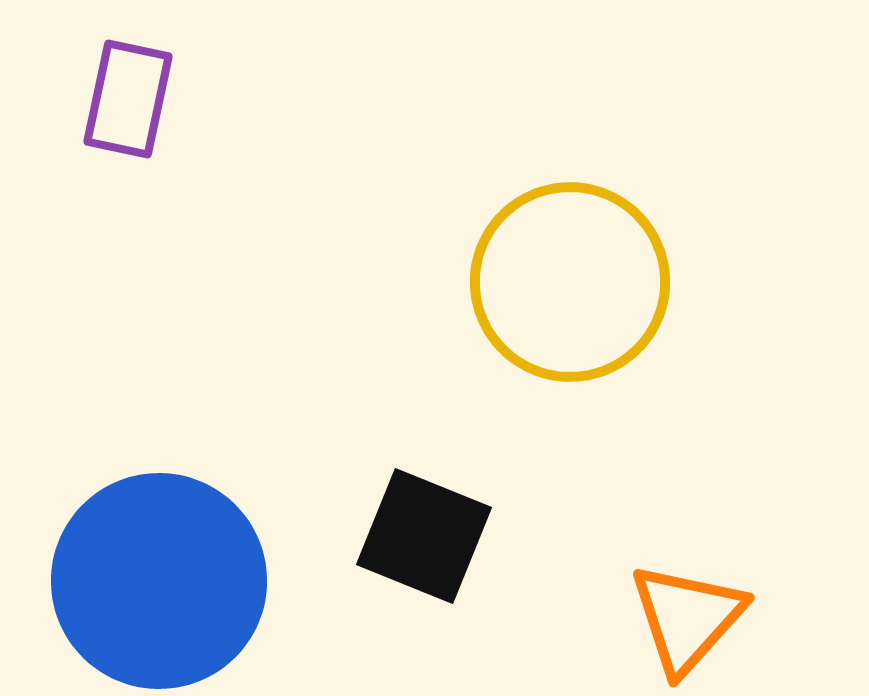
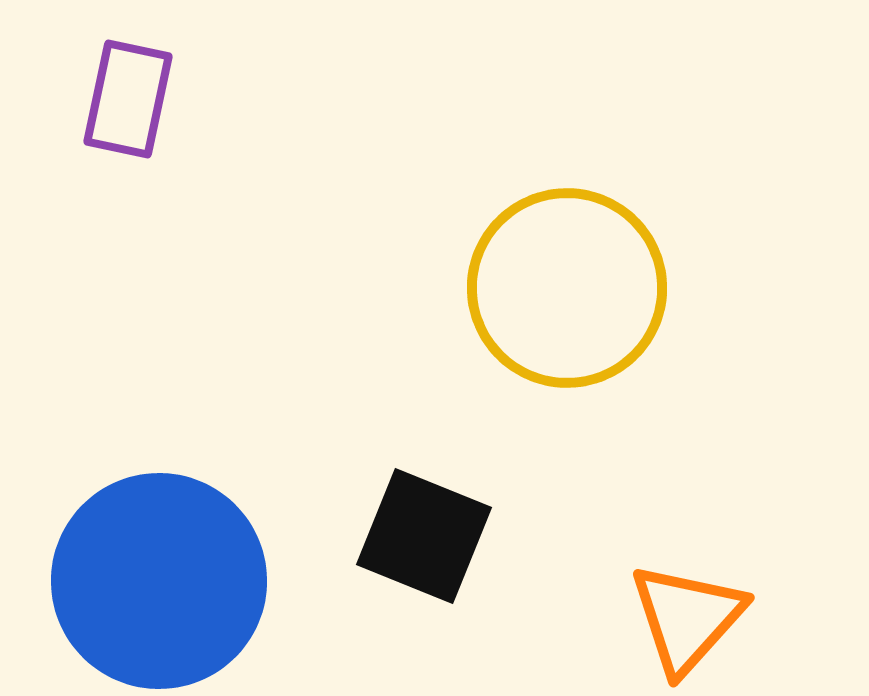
yellow circle: moved 3 px left, 6 px down
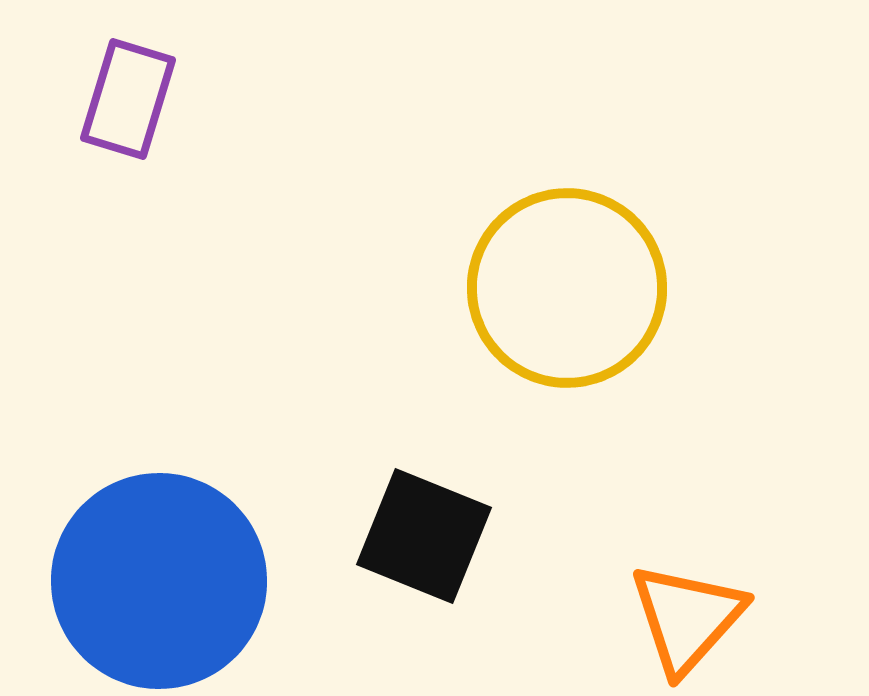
purple rectangle: rotated 5 degrees clockwise
